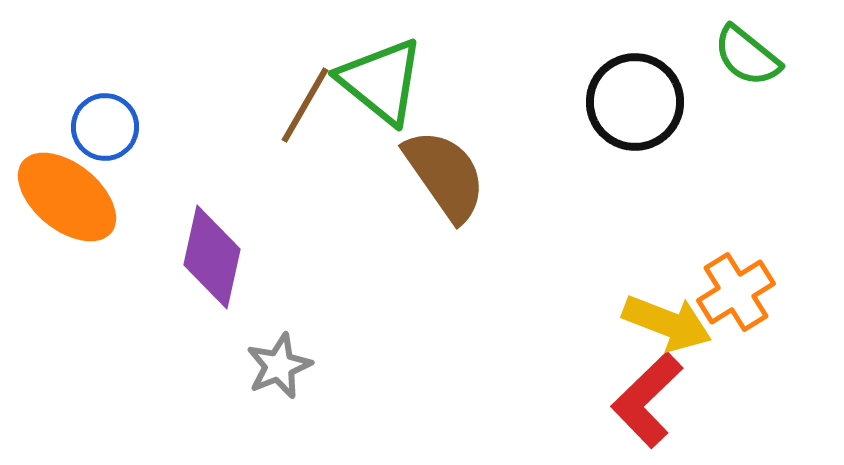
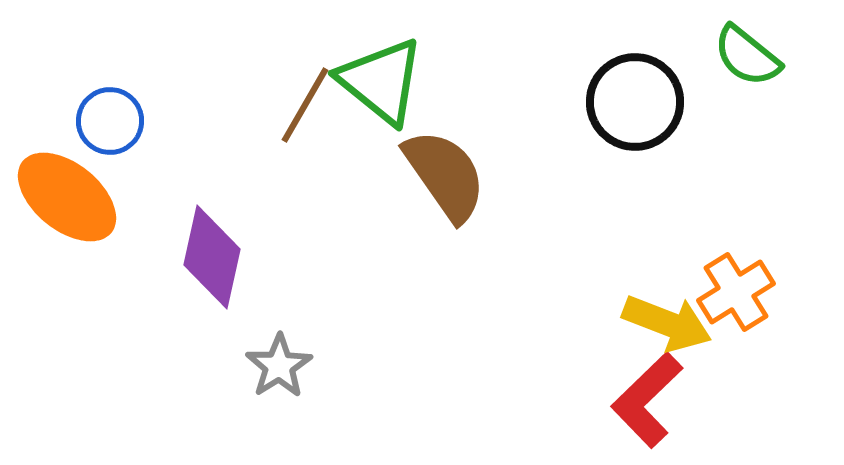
blue circle: moved 5 px right, 6 px up
gray star: rotated 10 degrees counterclockwise
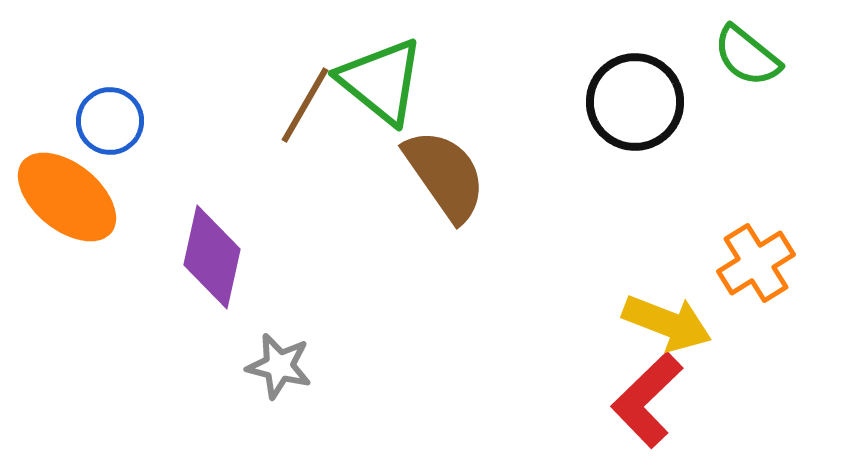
orange cross: moved 20 px right, 29 px up
gray star: rotated 26 degrees counterclockwise
